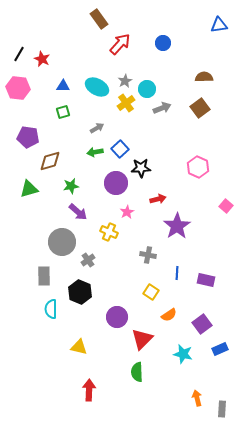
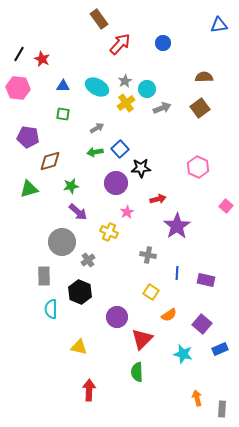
green square at (63, 112): moved 2 px down; rotated 24 degrees clockwise
purple square at (202, 324): rotated 12 degrees counterclockwise
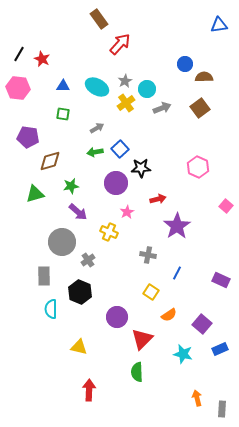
blue circle at (163, 43): moved 22 px right, 21 px down
green triangle at (29, 189): moved 6 px right, 5 px down
blue line at (177, 273): rotated 24 degrees clockwise
purple rectangle at (206, 280): moved 15 px right; rotated 12 degrees clockwise
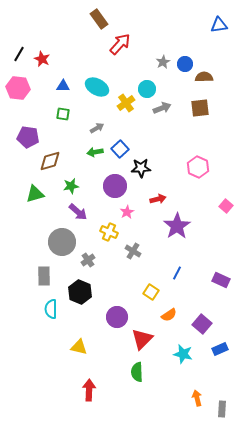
gray star at (125, 81): moved 38 px right, 19 px up
brown square at (200, 108): rotated 30 degrees clockwise
purple circle at (116, 183): moved 1 px left, 3 px down
gray cross at (148, 255): moved 15 px left, 4 px up; rotated 21 degrees clockwise
